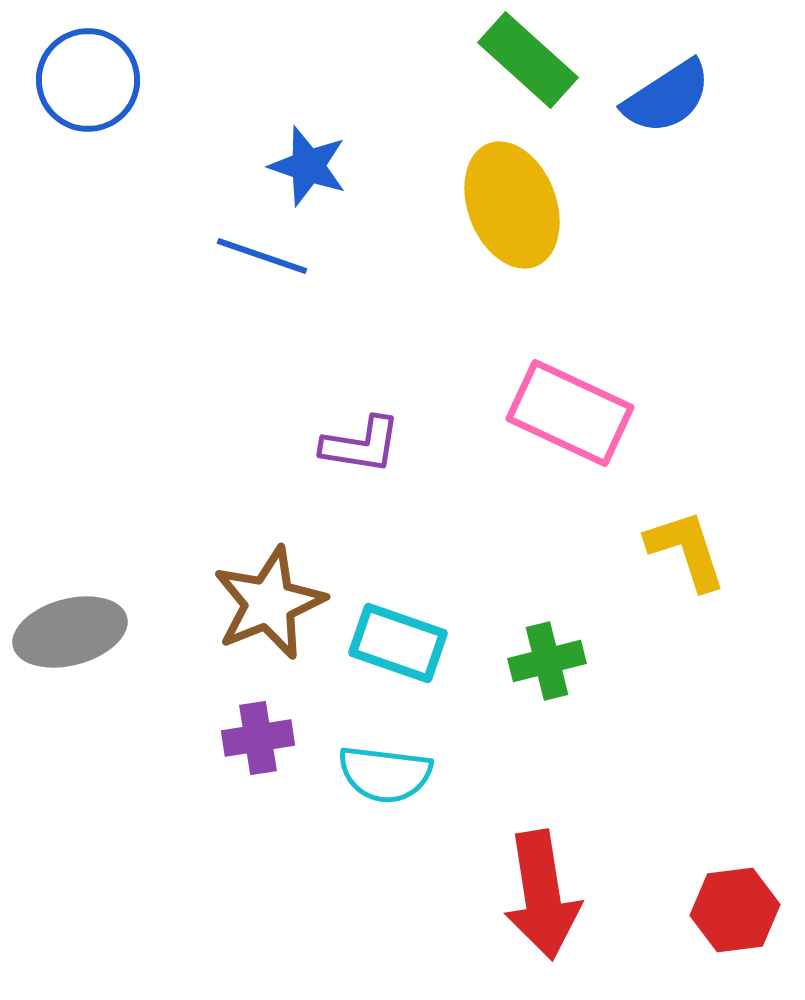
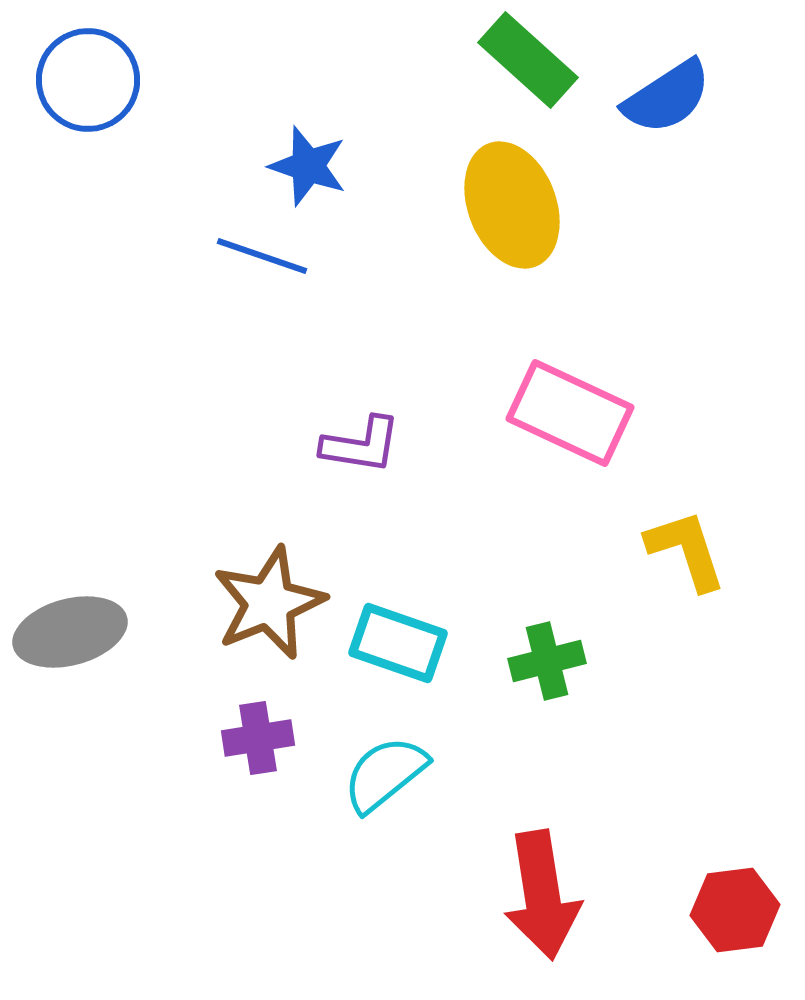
cyan semicircle: rotated 134 degrees clockwise
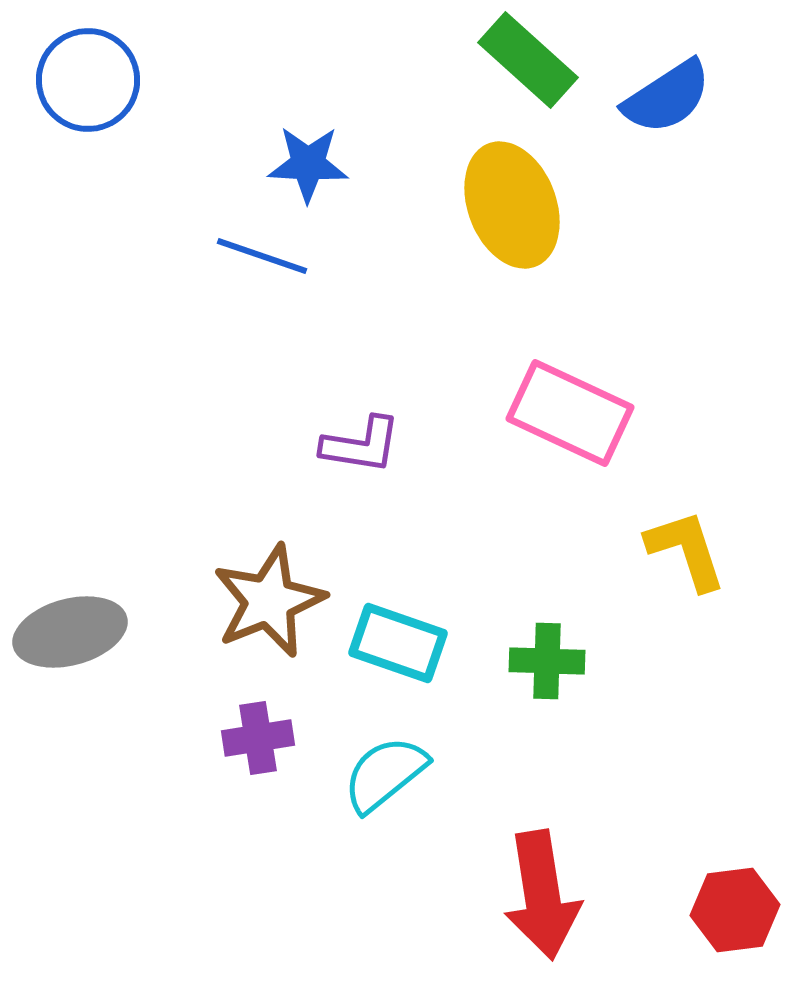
blue star: moved 2 px up; rotated 16 degrees counterclockwise
brown star: moved 2 px up
green cross: rotated 16 degrees clockwise
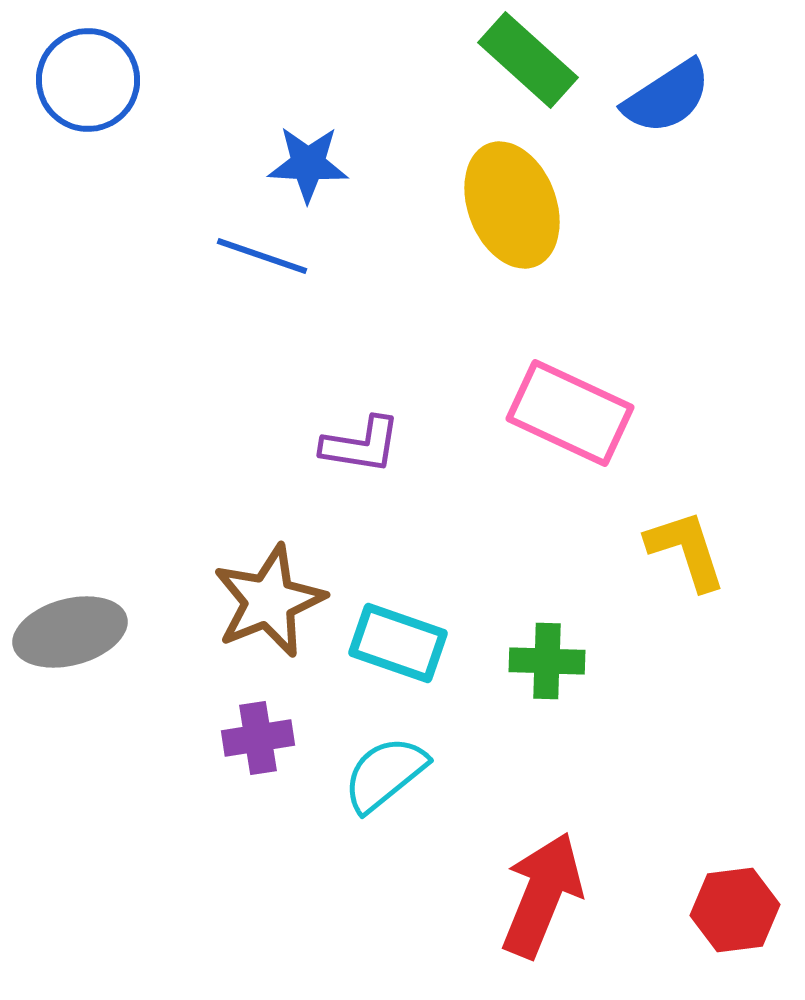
red arrow: rotated 149 degrees counterclockwise
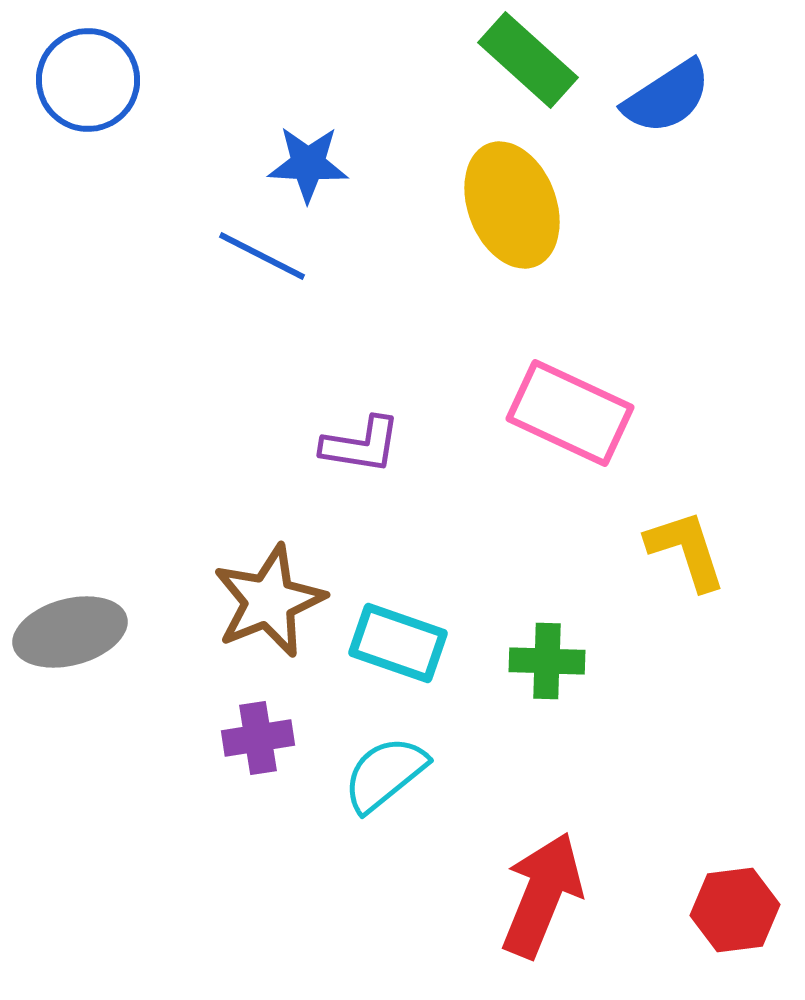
blue line: rotated 8 degrees clockwise
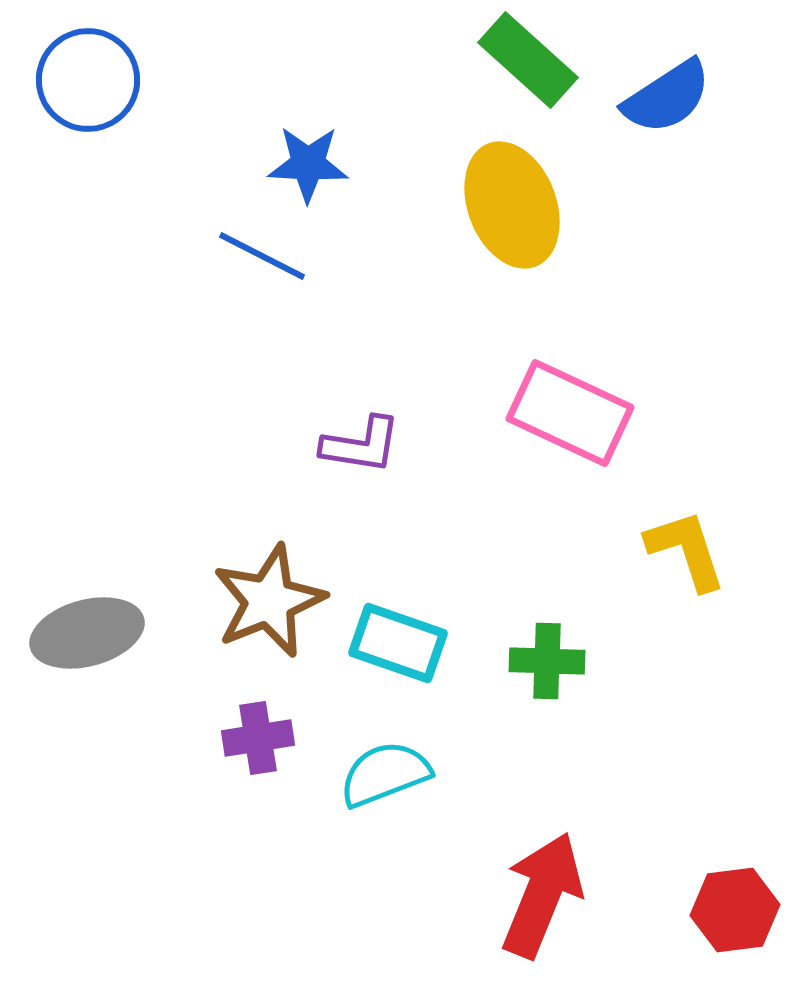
gray ellipse: moved 17 px right, 1 px down
cyan semicircle: rotated 18 degrees clockwise
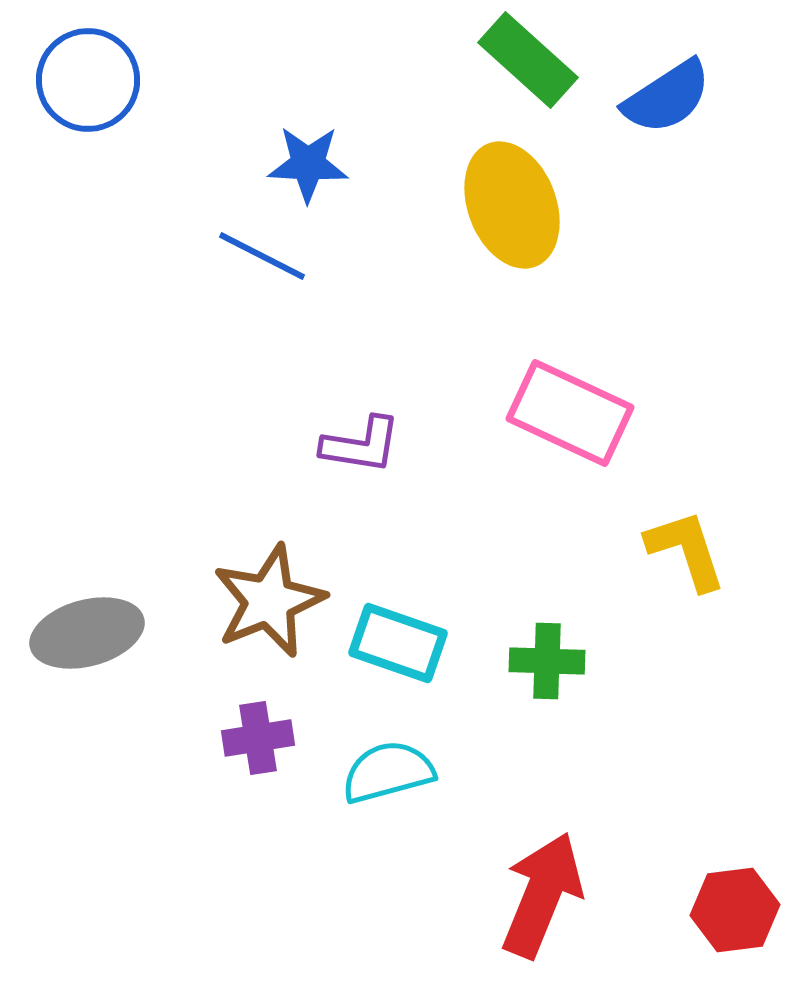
cyan semicircle: moved 3 px right, 2 px up; rotated 6 degrees clockwise
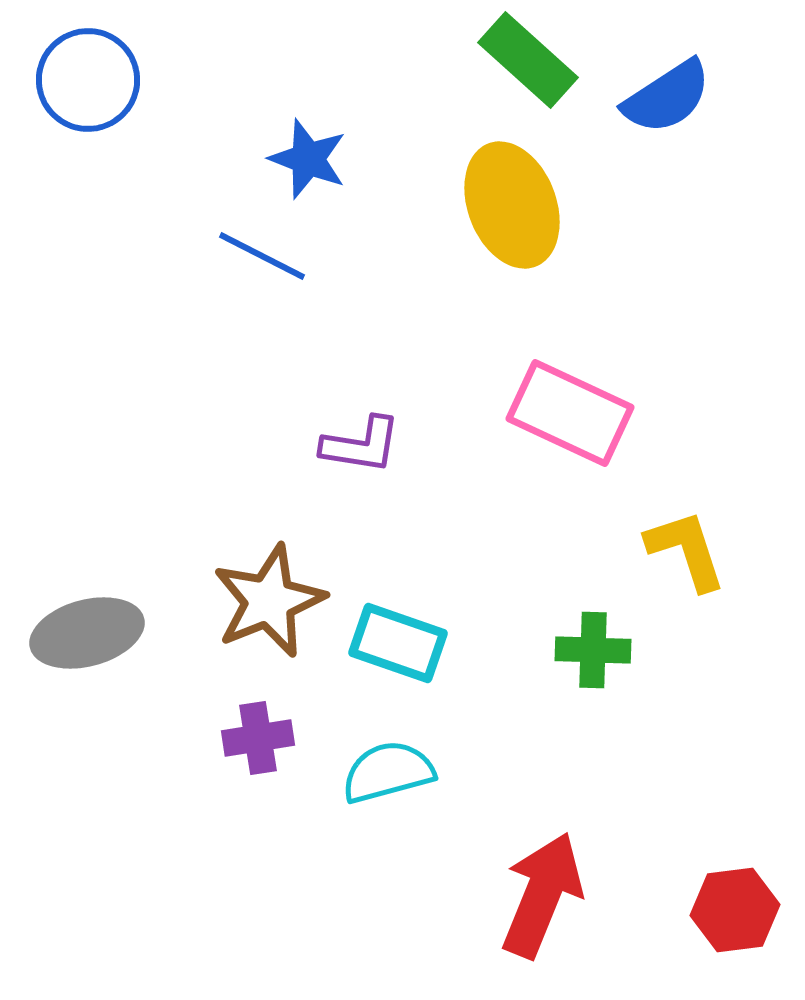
blue star: moved 5 px up; rotated 18 degrees clockwise
green cross: moved 46 px right, 11 px up
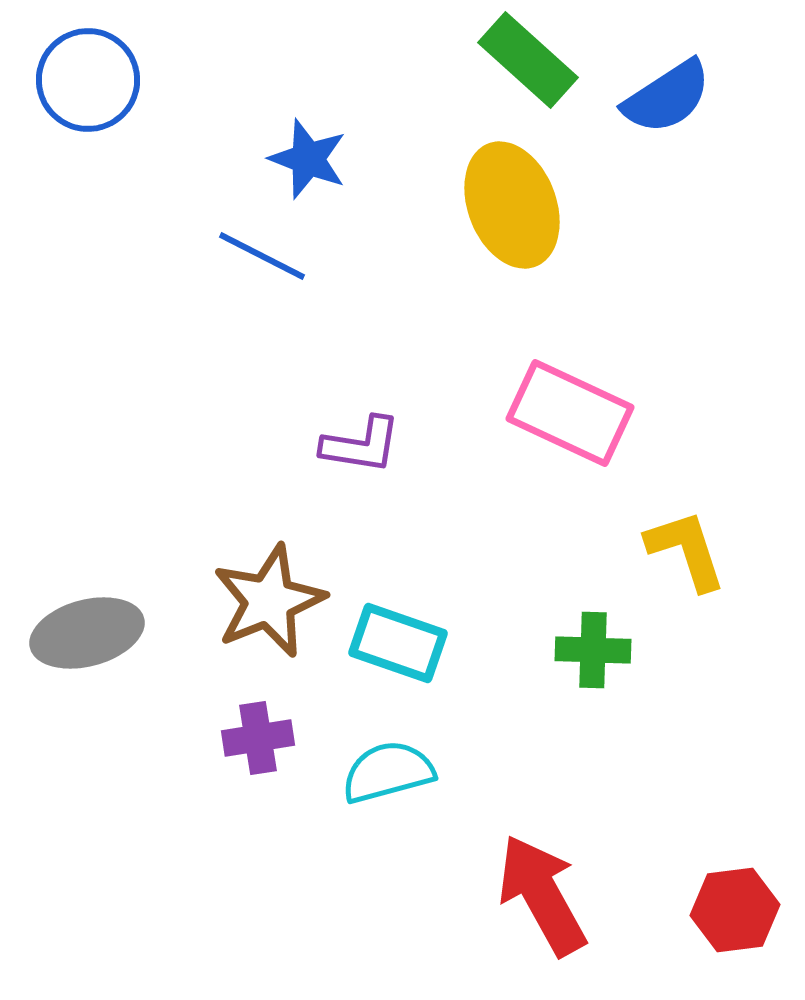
red arrow: rotated 51 degrees counterclockwise
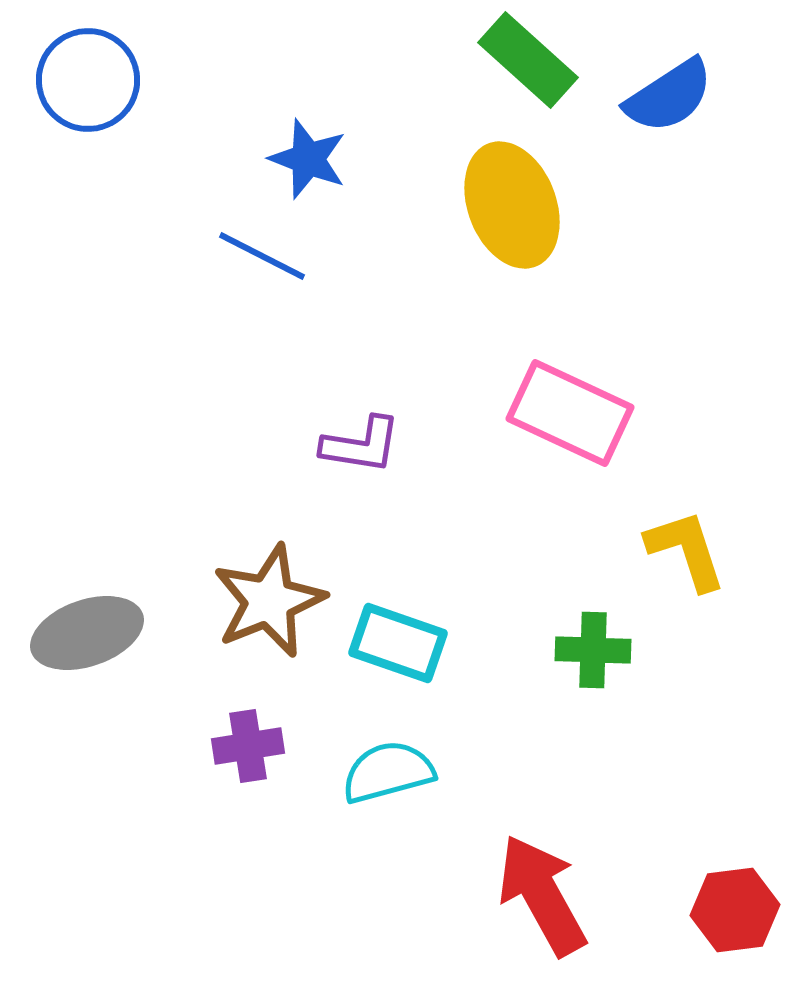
blue semicircle: moved 2 px right, 1 px up
gray ellipse: rotated 4 degrees counterclockwise
purple cross: moved 10 px left, 8 px down
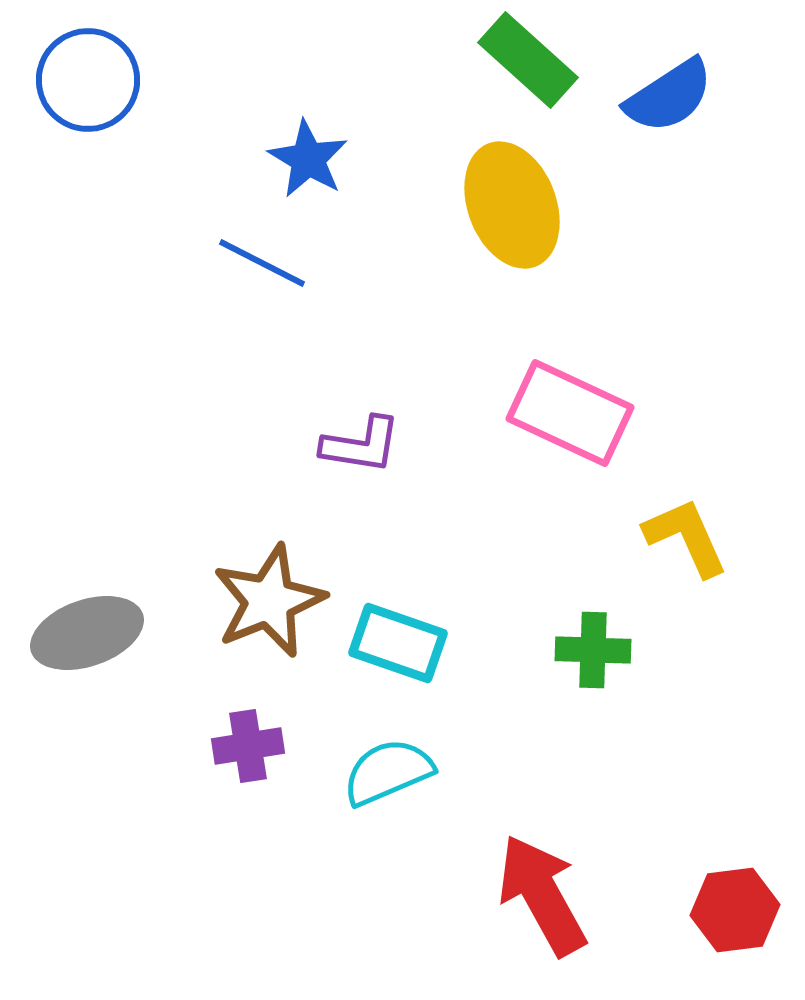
blue star: rotated 10 degrees clockwise
blue line: moved 7 px down
yellow L-shape: moved 13 px up; rotated 6 degrees counterclockwise
cyan semicircle: rotated 8 degrees counterclockwise
